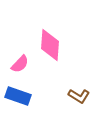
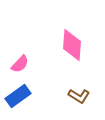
pink diamond: moved 22 px right
blue rectangle: rotated 55 degrees counterclockwise
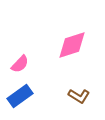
pink diamond: rotated 68 degrees clockwise
blue rectangle: moved 2 px right
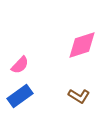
pink diamond: moved 10 px right
pink semicircle: moved 1 px down
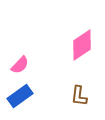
pink diamond: rotated 16 degrees counterclockwise
brown L-shape: rotated 65 degrees clockwise
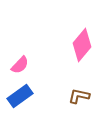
pink diamond: rotated 16 degrees counterclockwise
brown L-shape: rotated 95 degrees clockwise
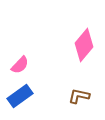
pink diamond: moved 2 px right
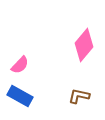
blue rectangle: rotated 65 degrees clockwise
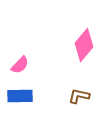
blue rectangle: rotated 30 degrees counterclockwise
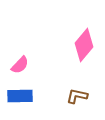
brown L-shape: moved 2 px left
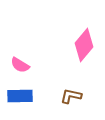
pink semicircle: rotated 78 degrees clockwise
brown L-shape: moved 6 px left
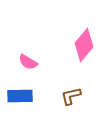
pink semicircle: moved 8 px right, 3 px up
brown L-shape: rotated 25 degrees counterclockwise
